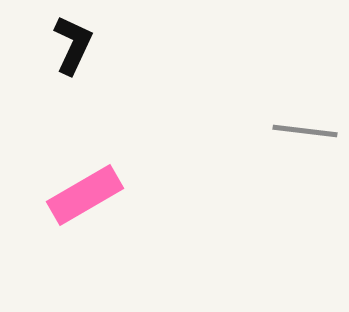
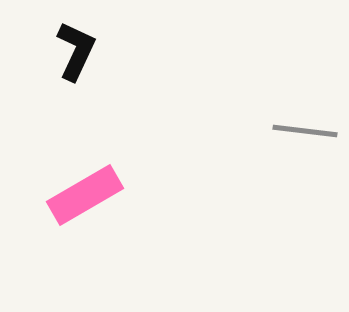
black L-shape: moved 3 px right, 6 px down
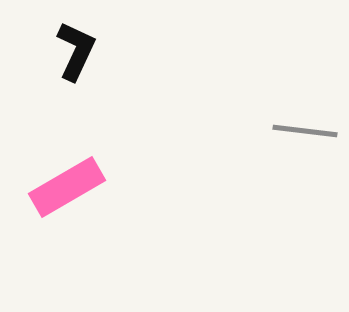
pink rectangle: moved 18 px left, 8 px up
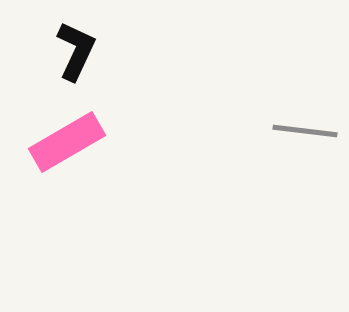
pink rectangle: moved 45 px up
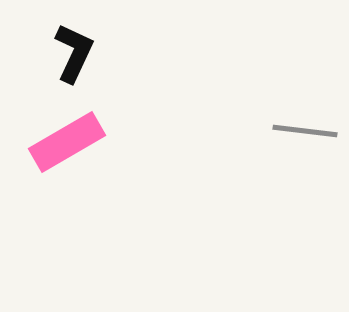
black L-shape: moved 2 px left, 2 px down
